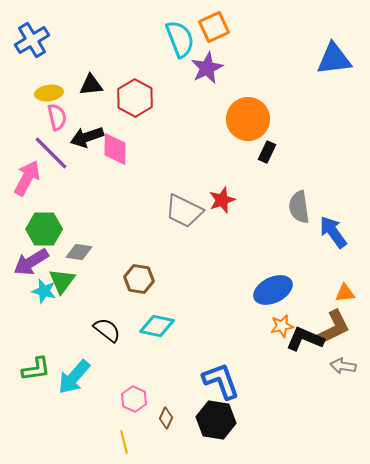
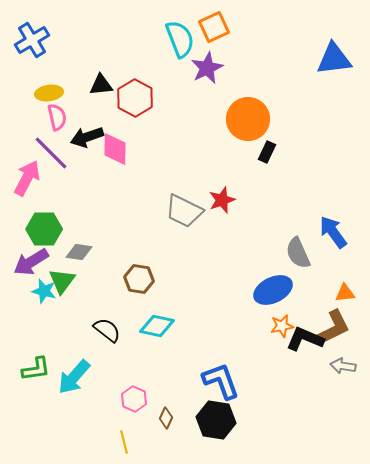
black triangle: moved 10 px right
gray semicircle: moved 1 px left, 46 px down; rotated 16 degrees counterclockwise
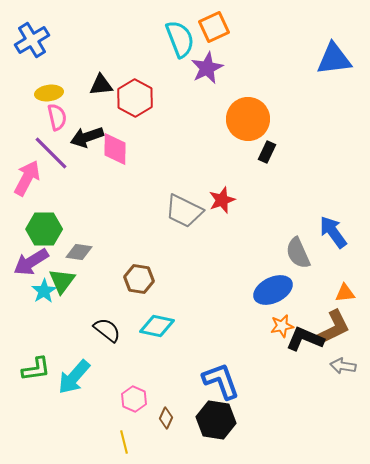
cyan star: rotated 25 degrees clockwise
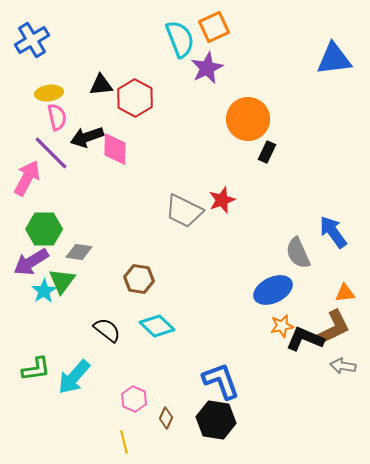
cyan diamond: rotated 32 degrees clockwise
